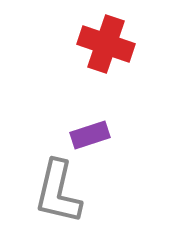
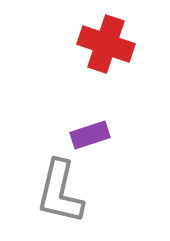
gray L-shape: moved 2 px right
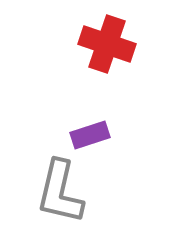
red cross: moved 1 px right
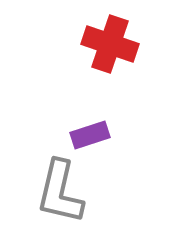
red cross: moved 3 px right
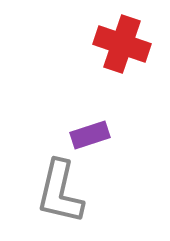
red cross: moved 12 px right
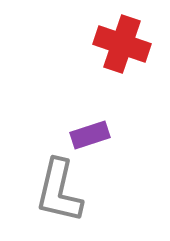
gray L-shape: moved 1 px left, 1 px up
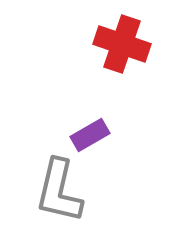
purple rectangle: rotated 12 degrees counterclockwise
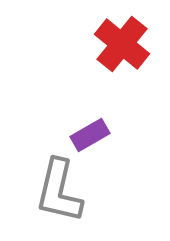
red cross: rotated 20 degrees clockwise
